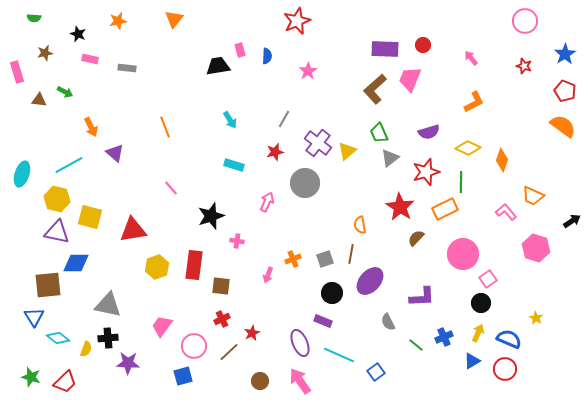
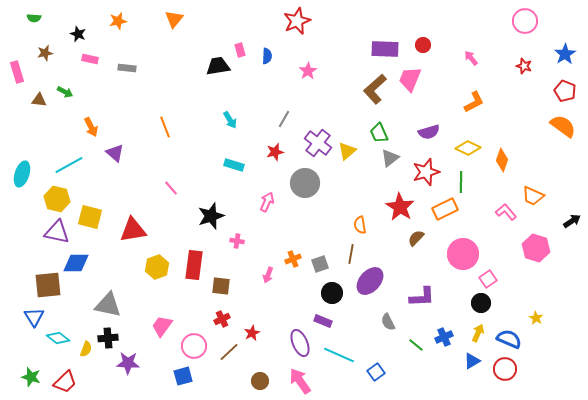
gray square at (325, 259): moved 5 px left, 5 px down
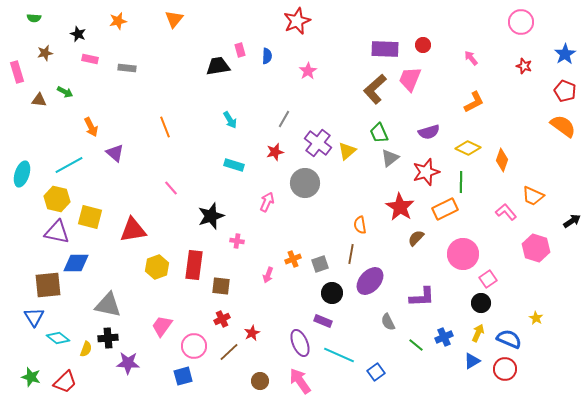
pink circle at (525, 21): moved 4 px left, 1 px down
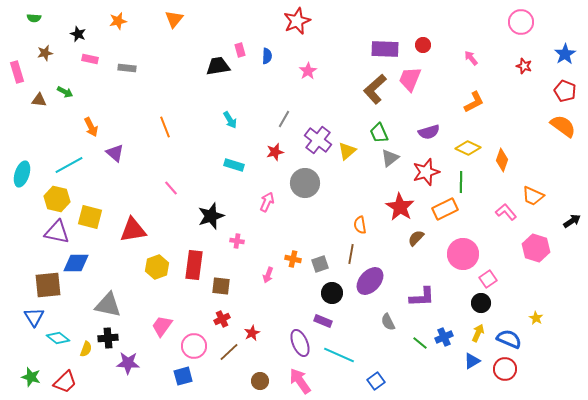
purple cross at (318, 143): moved 3 px up
orange cross at (293, 259): rotated 35 degrees clockwise
green line at (416, 345): moved 4 px right, 2 px up
blue square at (376, 372): moved 9 px down
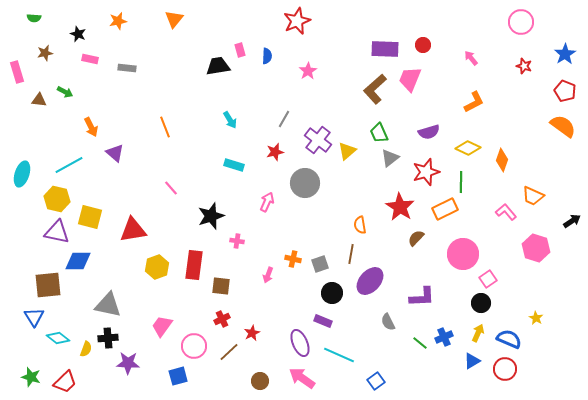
blue diamond at (76, 263): moved 2 px right, 2 px up
blue square at (183, 376): moved 5 px left
pink arrow at (300, 381): moved 2 px right, 3 px up; rotated 20 degrees counterclockwise
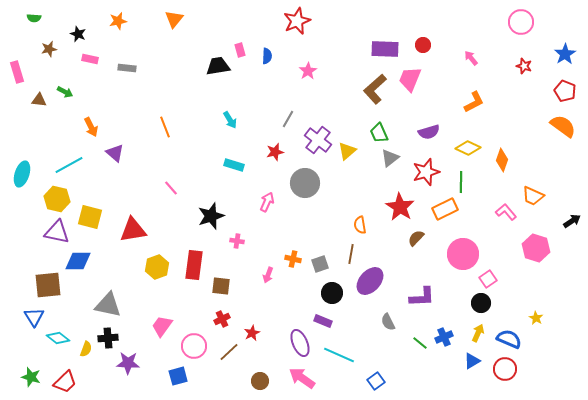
brown star at (45, 53): moved 4 px right, 4 px up
gray line at (284, 119): moved 4 px right
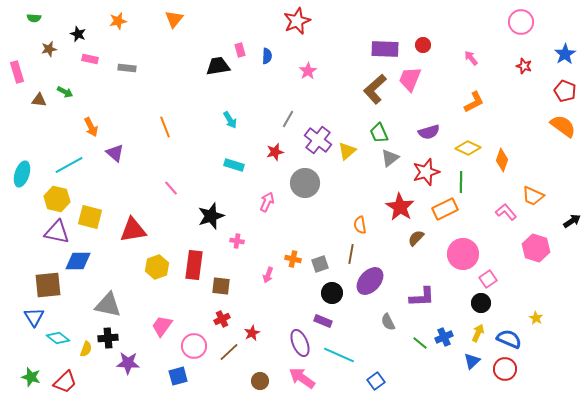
blue triangle at (472, 361): rotated 12 degrees counterclockwise
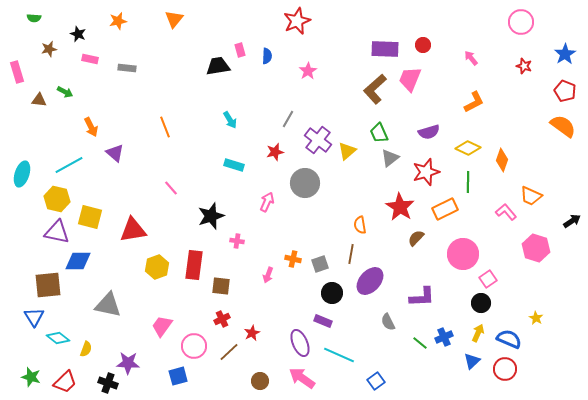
green line at (461, 182): moved 7 px right
orange trapezoid at (533, 196): moved 2 px left
black cross at (108, 338): moved 45 px down; rotated 24 degrees clockwise
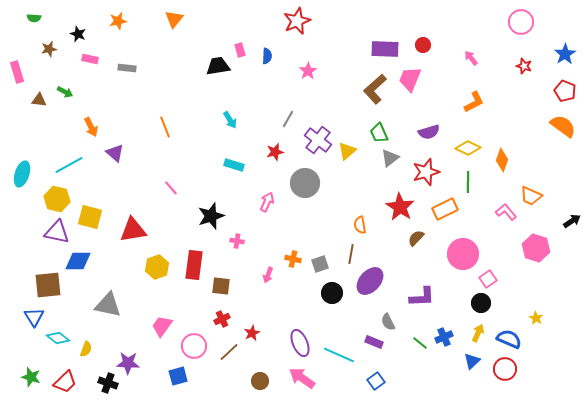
purple rectangle at (323, 321): moved 51 px right, 21 px down
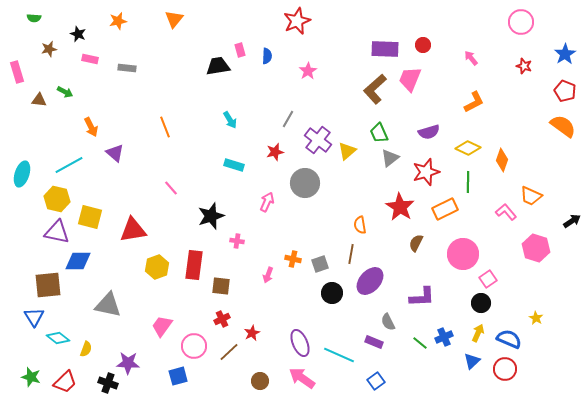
brown semicircle at (416, 238): moved 5 px down; rotated 18 degrees counterclockwise
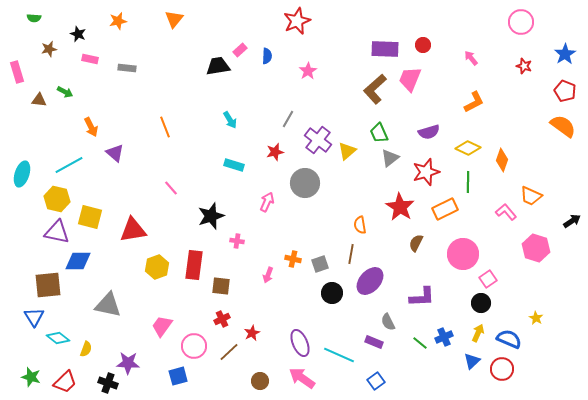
pink rectangle at (240, 50): rotated 64 degrees clockwise
red circle at (505, 369): moved 3 px left
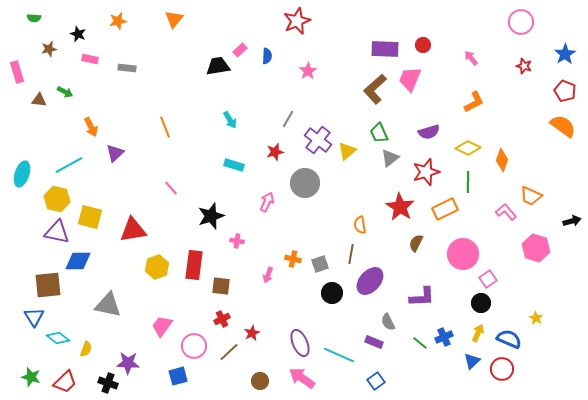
purple triangle at (115, 153): rotated 36 degrees clockwise
black arrow at (572, 221): rotated 18 degrees clockwise
